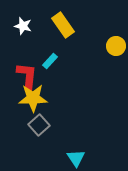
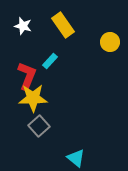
yellow circle: moved 6 px left, 4 px up
red L-shape: rotated 16 degrees clockwise
gray square: moved 1 px down
cyan triangle: rotated 18 degrees counterclockwise
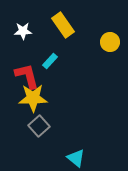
white star: moved 5 px down; rotated 18 degrees counterclockwise
red L-shape: rotated 36 degrees counterclockwise
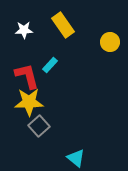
white star: moved 1 px right, 1 px up
cyan rectangle: moved 4 px down
yellow star: moved 4 px left, 4 px down
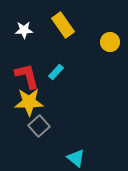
cyan rectangle: moved 6 px right, 7 px down
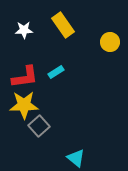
cyan rectangle: rotated 14 degrees clockwise
red L-shape: moved 2 px left, 1 px down; rotated 96 degrees clockwise
yellow star: moved 5 px left, 3 px down
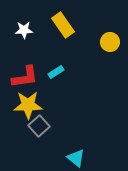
yellow star: moved 4 px right
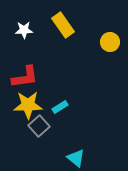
cyan rectangle: moved 4 px right, 35 px down
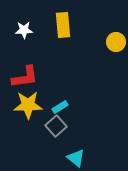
yellow rectangle: rotated 30 degrees clockwise
yellow circle: moved 6 px right
gray square: moved 17 px right
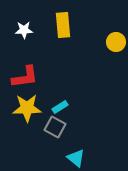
yellow star: moved 1 px left, 3 px down
gray square: moved 1 px left, 1 px down; rotated 20 degrees counterclockwise
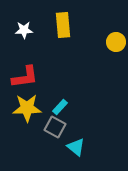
cyan rectangle: rotated 14 degrees counterclockwise
cyan triangle: moved 11 px up
